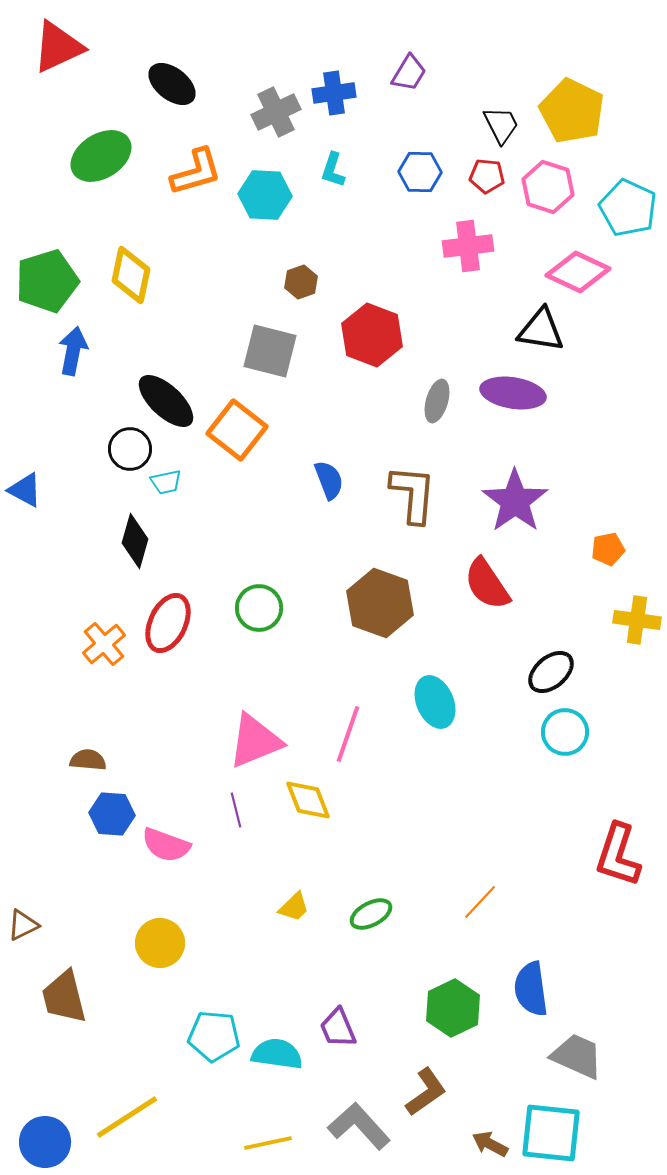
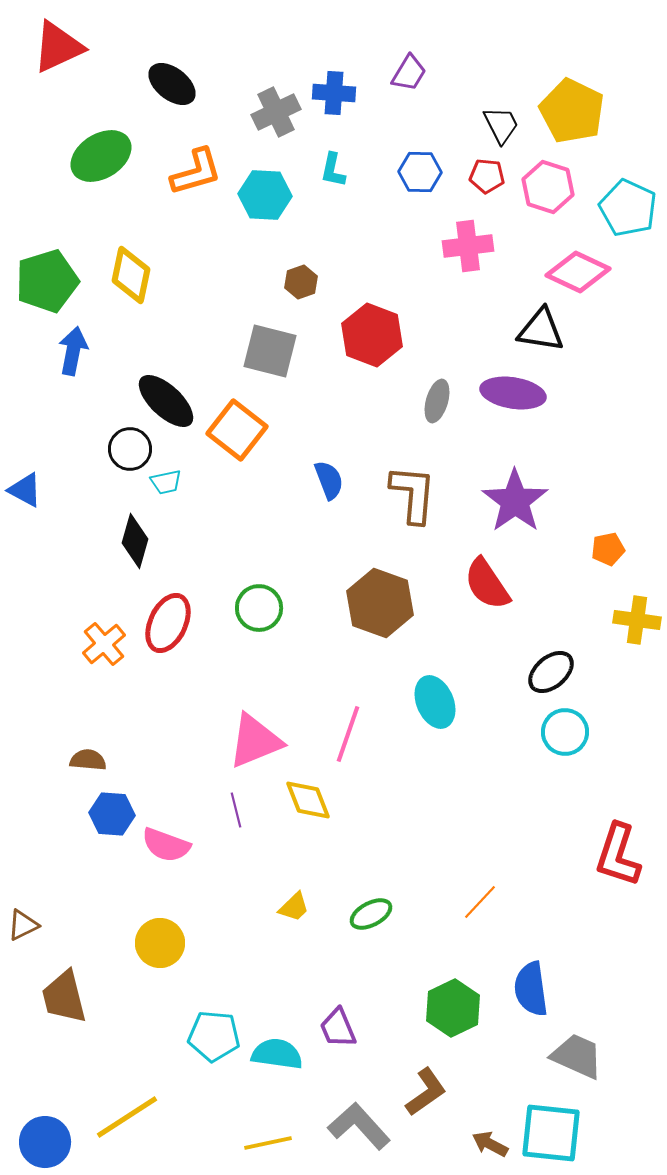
blue cross at (334, 93): rotated 12 degrees clockwise
cyan L-shape at (333, 170): rotated 6 degrees counterclockwise
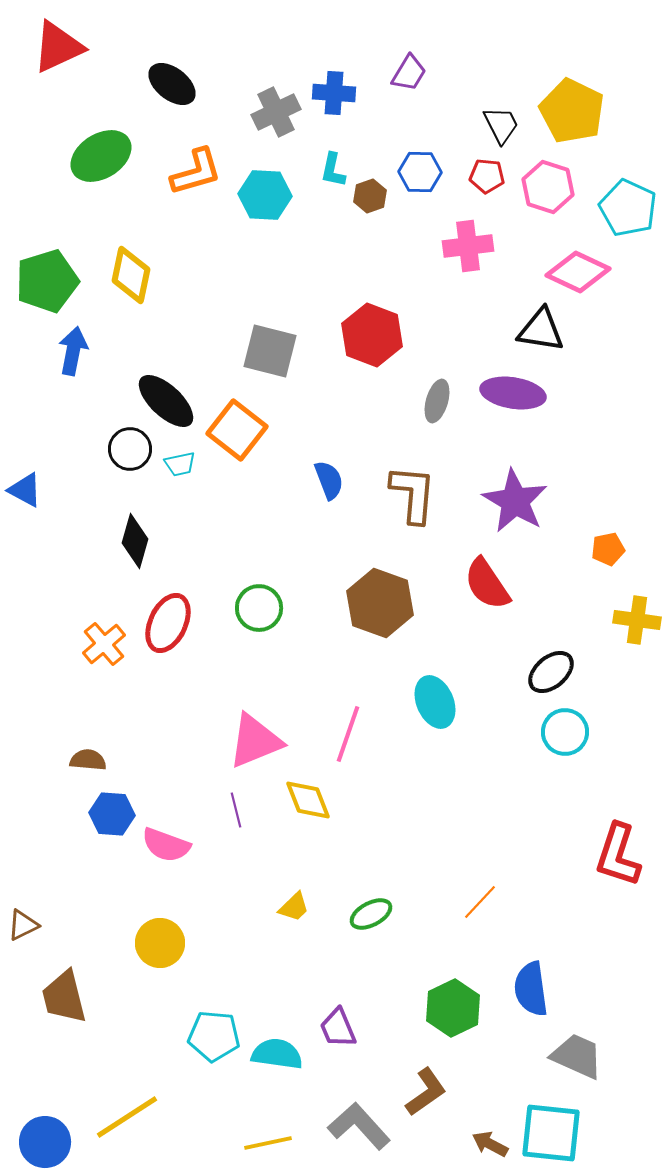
brown hexagon at (301, 282): moved 69 px right, 86 px up
cyan trapezoid at (166, 482): moved 14 px right, 18 px up
purple star at (515, 501): rotated 6 degrees counterclockwise
